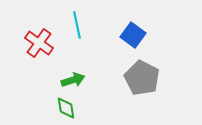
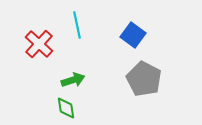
red cross: moved 1 px down; rotated 8 degrees clockwise
gray pentagon: moved 2 px right, 1 px down
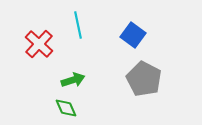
cyan line: moved 1 px right
green diamond: rotated 15 degrees counterclockwise
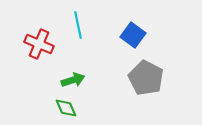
red cross: rotated 20 degrees counterclockwise
gray pentagon: moved 2 px right, 1 px up
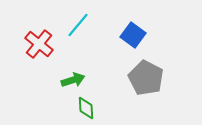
cyan line: rotated 52 degrees clockwise
red cross: rotated 16 degrees clockwise
green diamond: moved 20 px right; rotated 20 degrees clockwise
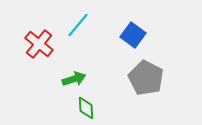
green arrow: moved 1 px right, 1 px up
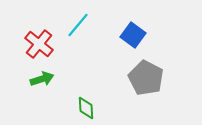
green arrow: moved 32 px left
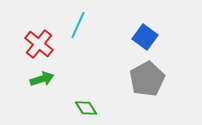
cyan line: rotated 16 degrees counterclockwise
blue square: moved 12 px right, 2 px down
gray pentagon: moved 1 px right, 1 px down; rotated 16 degrees clockwise
green diamond: rotated 30 degrees counterclockwise
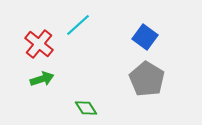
cyan line: rotated 24 degrees clockwise
gray pentagon: rotated 12 degrees counterclockwise
